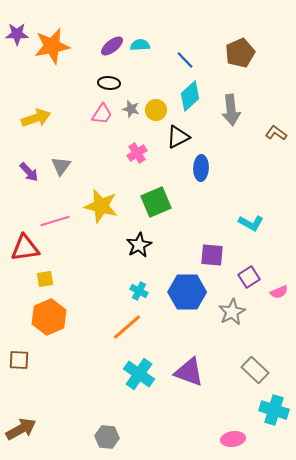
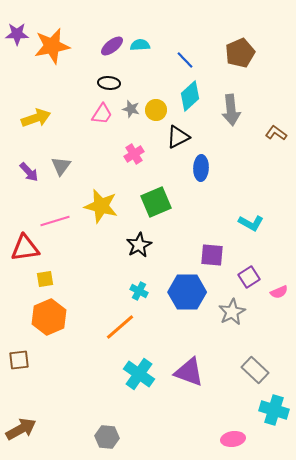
pink cross at (137, 153): moved 3 px left, 1 px down
orange line at (127, 327): moved 7 px left
brown square at (19, 360): rotated 10 degrees counterclockwise
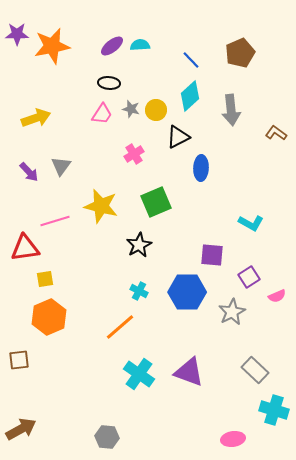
blue line at (185, 60): moved 6 px right
pink semicircle at (279, 292): moved 2 px left, 4 px down
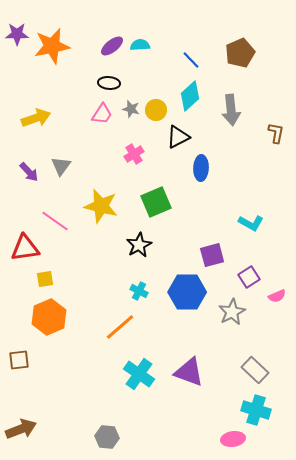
brown L-shape at (276, 133): rotated 65 degrees clockwise
pink line at (55, 221): rotated 52 degrees clockwise
purple square at (212, 255): rotated 20 degrees counterclockwise
cyan cross at (274, 410): moved 18 px left
brown arrow at (21, 429): rotated 8 degrees clockwise
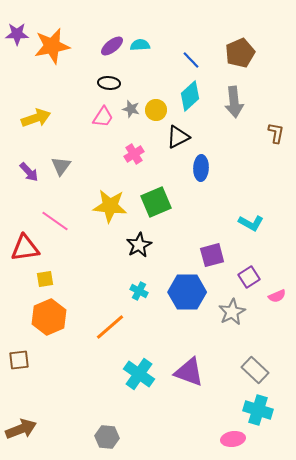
gray arrow at (231, 110): moved 3 px right, 8 px up
pink trapezoid at (102, 114): moved 1 px right, 3 px down
yellow star at (101, 206): moved 9 px right; rotated 8 degrees counterclockwise
orange line at (120, 327): moved 10 px left
cyan cross at (256, 410): moved 2 px right
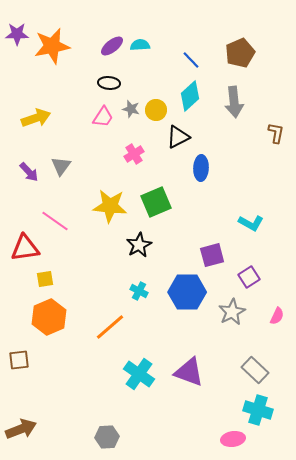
pink semicircle at (277, 296): moved 20 px down; rotated 42 degrees counterclockwise
gray hexagon at (107, 437): rotated 10 degrees counterclockwise
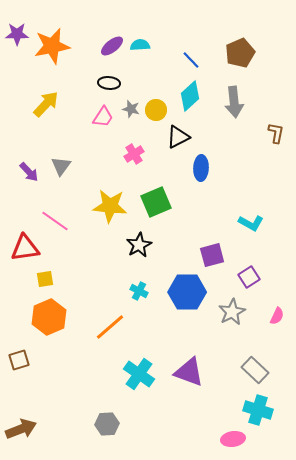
yellow arrow at (36, 118): moved 10 px right, 14 px up; rotated 28 degrees counterclockwise
brown square at (19, 360): rotated 10 degrees counterclockwise
gray hexagon at (107, 437): moved 13 px up
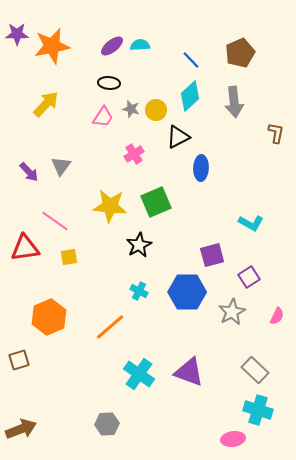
yellow square at (45, 279): moved 24 px right, 22 px up
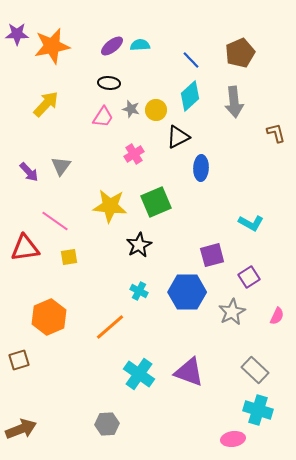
brown L-shape at (276, 133): rotated 25 degrees counterclockwise
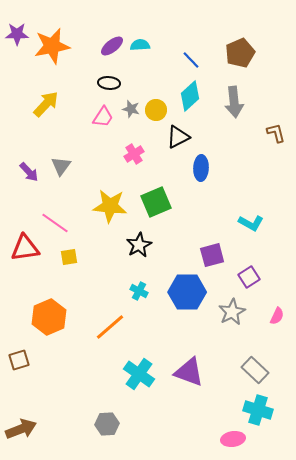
pink line at (55, 221): moved 2 px down
